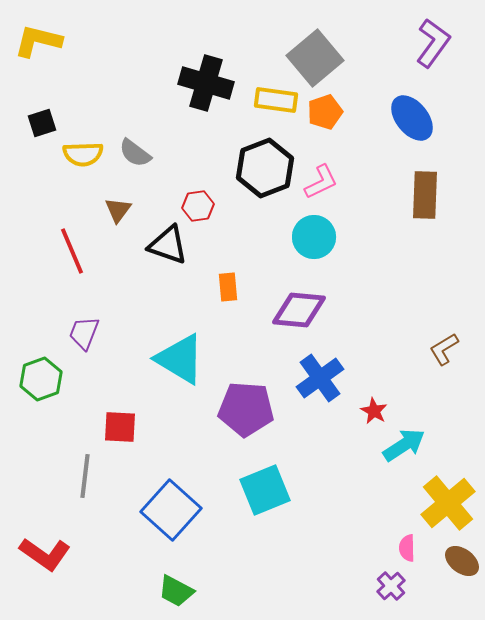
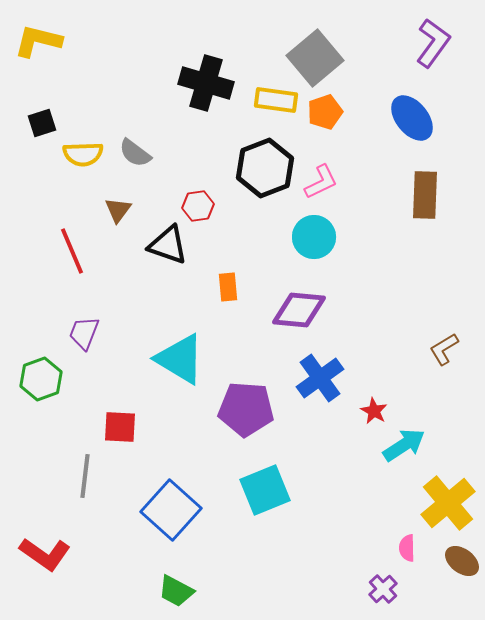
purple cross: moved 8 px left, 3 px down
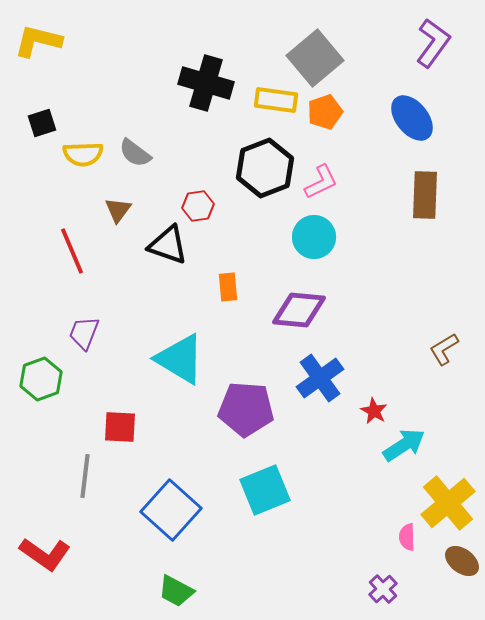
pink semicircle: moved 11 px up
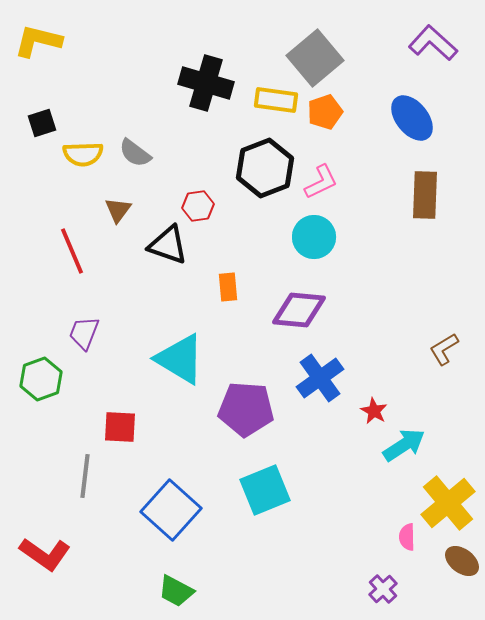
purple L-shape: rotated 84 degrees counterclockwise
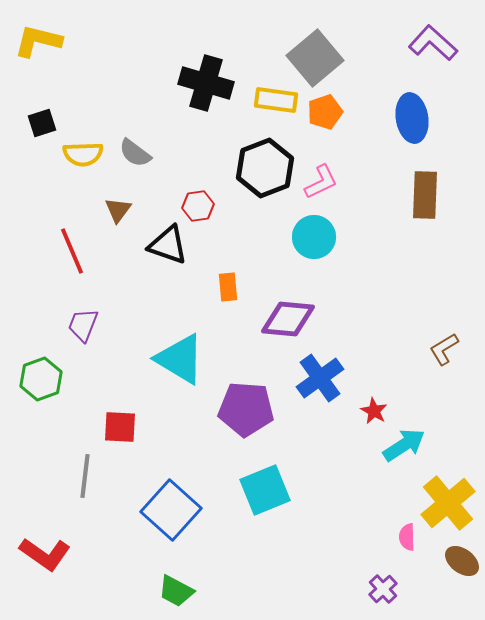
blue ellipse: rotated 30 degrees clockwise
purple diamond: moved 11 px left, 9 px down
purple trapezoid: moved 1 px left, 8 px up
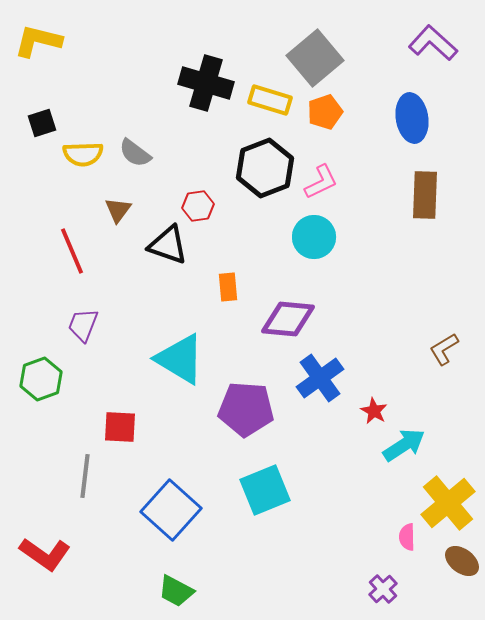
yellow rectangle: moved 6 px left; rotated 9 degrees clockwise
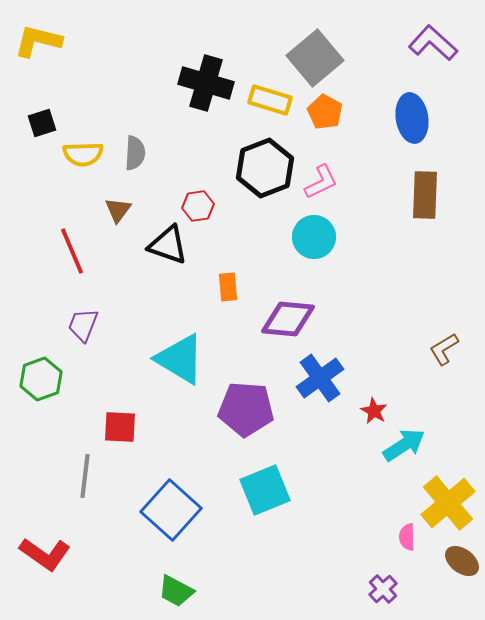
orange pentagon: rotated 24 degrees counterclockwise
gray semicircle: rotated 124 degrees counterclockwise
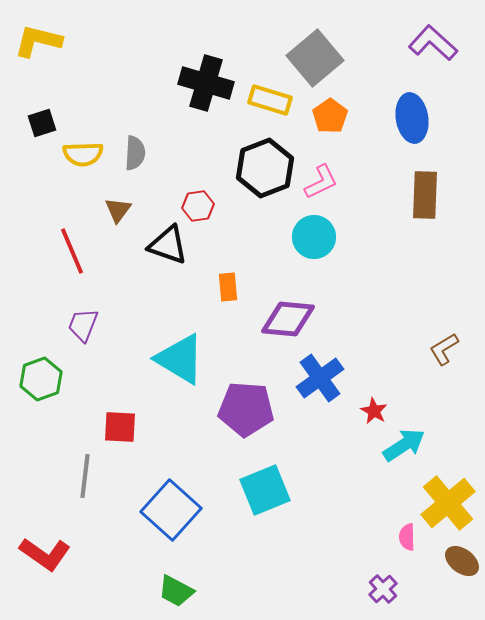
orange pentagon: moved 5 px right, 4 px down; rotated 8 degrees clockwise
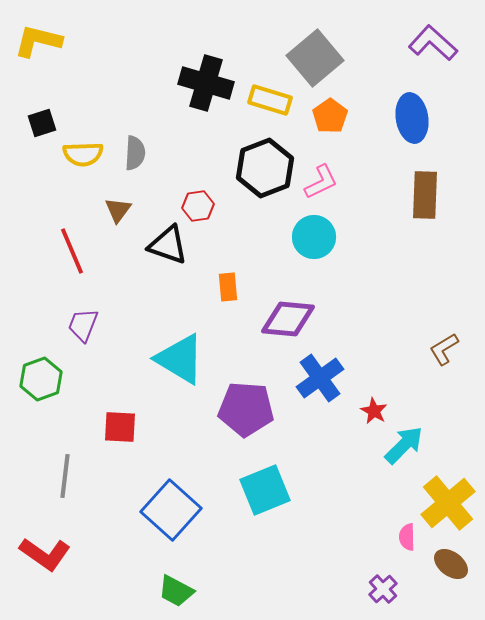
cyan arrow: rotated 12 degrees counterclockwise
gray line: moved 20 px left
brown ellipse: moved 11 px left, 3 px down
